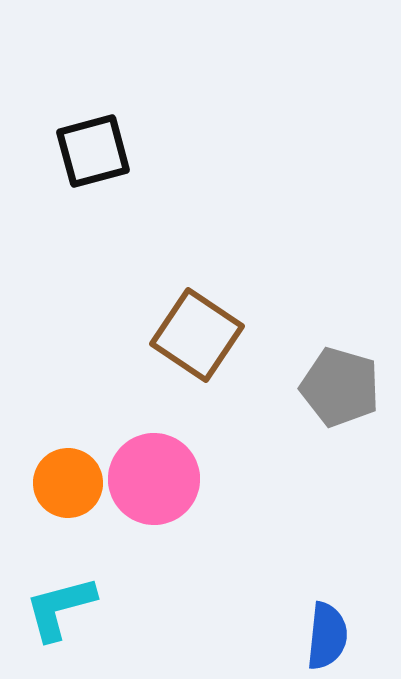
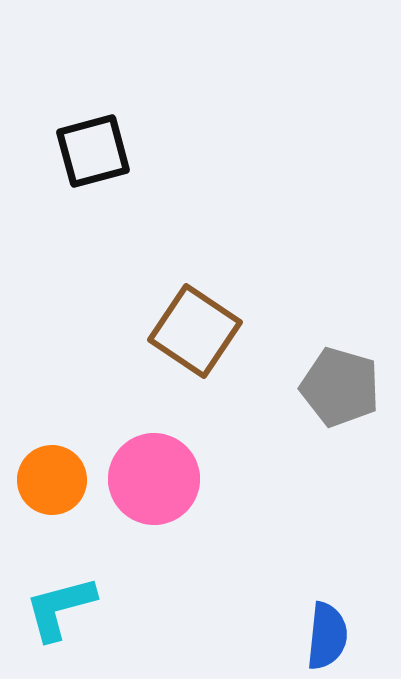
brown square: moved 2 px left, 4 px up
orange circle: moved 16 px left, 3 px up
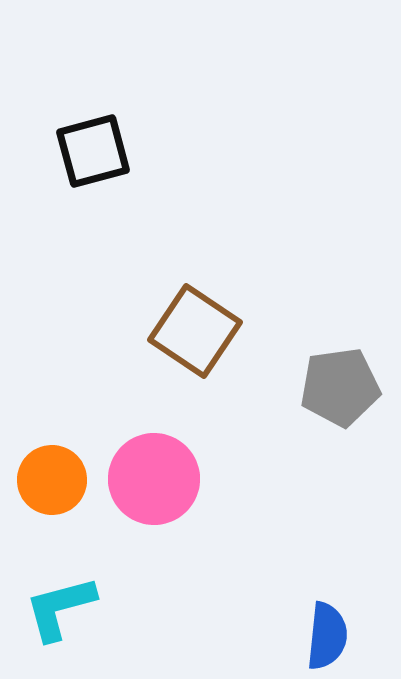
gray pentagon: rotated 24 degrees counterclockwise
